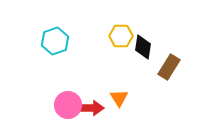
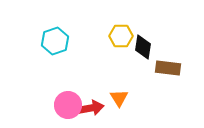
brown rectangle: moved 1 px left, 1 px down; rotated 65 degrees clockwise
red arrow: rotated 10 degrees counterclockwise
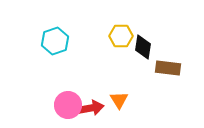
orange triangle: moved 2 px down
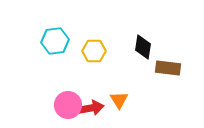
yellow hexagon: moved 27 px left, 15 px down
cyan hexagon: rotated 12 degrees clockwise
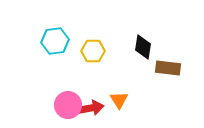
yellow hexagon: moved 1 px left
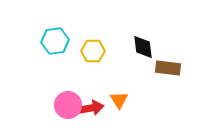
black diamond: rotated 15 degrees counterclockwise
